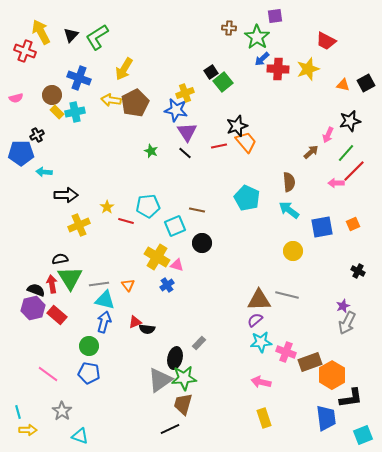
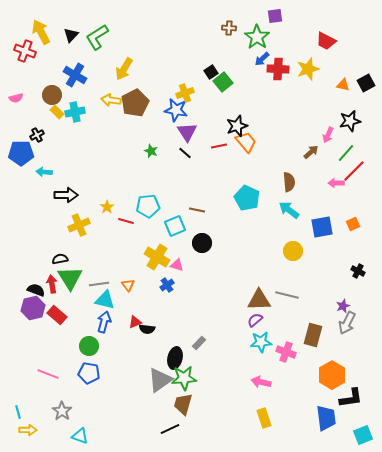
blue cross at (79, 78): moved 4 px left, 3 px up; rotated 10 degrees clockwise
brown rectangle at (310, 362): moved 3 px right, 27 px up; rotated 55 degrees counterclockwise
pink line at (48, 374): rotated 15 degrees counterclockwise
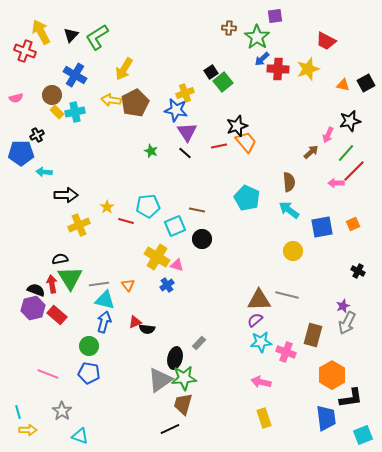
black circle at (202, 243): moved 4 px up
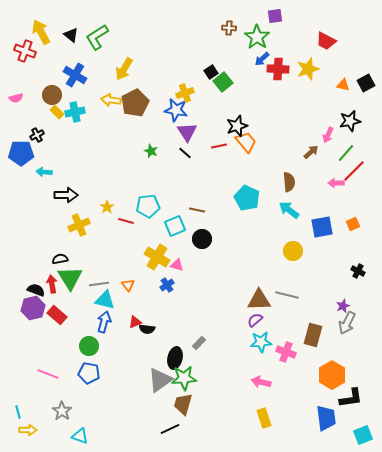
black triangle at (71, 35): rotated 35 degrees counterclockwise
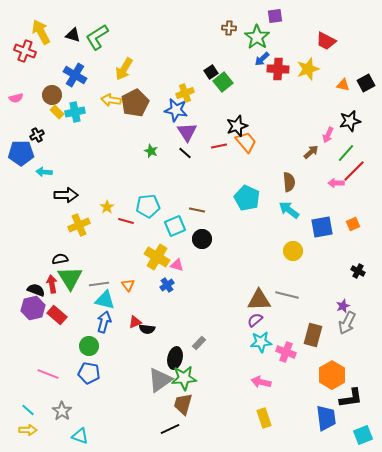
black triangle at (71, 35): moved 2 px right; rotated 21 degrees counterclockwise
cyan line at (18, 412): moved 10 px right, 2 px up; rotated 32 degrees counterclockwise
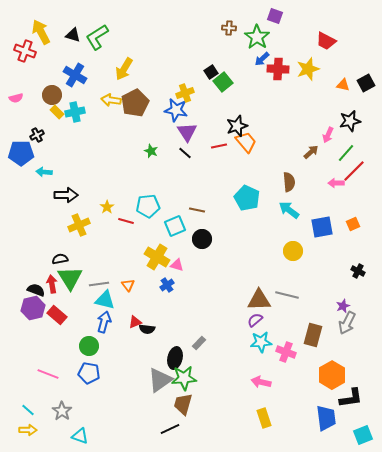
purple square at (275, 16): rotated 28 degrees clockwise
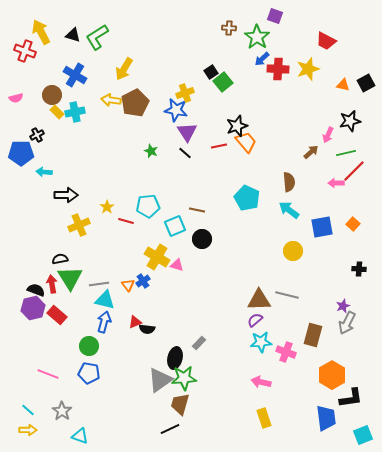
green line at (346, 153): rotated 36 degrees clockwise
orange square at (353, 224): rotated 24 degrees counterclockwise
black cross at (358, 271): moved 1 px right, 2 px up; rotated 24 degrees counterclockwise
blue cross at (167, 285): moved 24 px left, 4 px up
brown trapezoid at (183, 404): moved 3 px left
